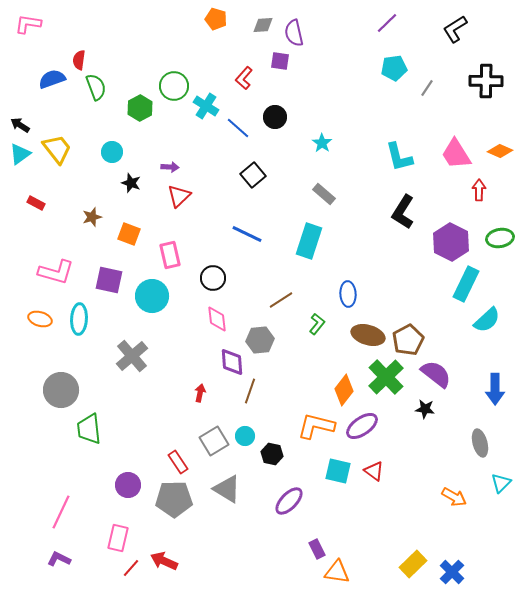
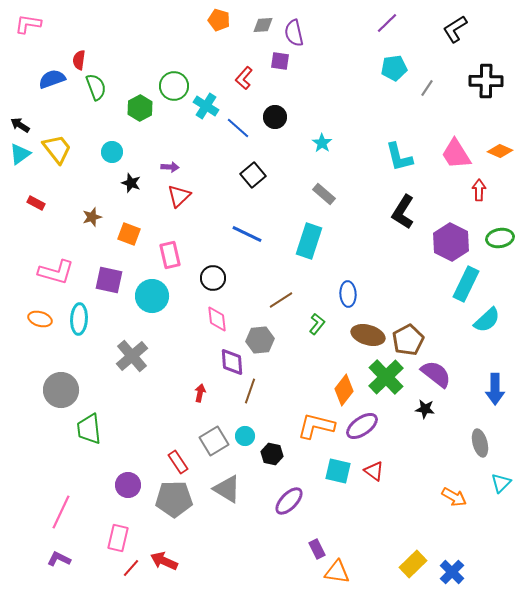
orange pentagon at (216, 19): moved 3 px right, 1 px down
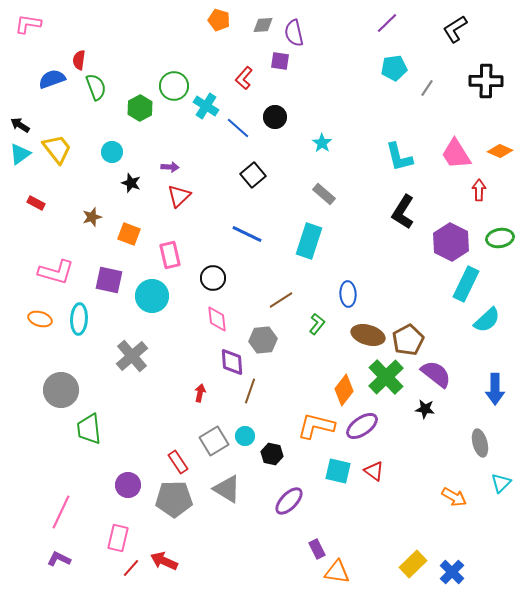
gray hexagon at (260, 340): moved 3 px right
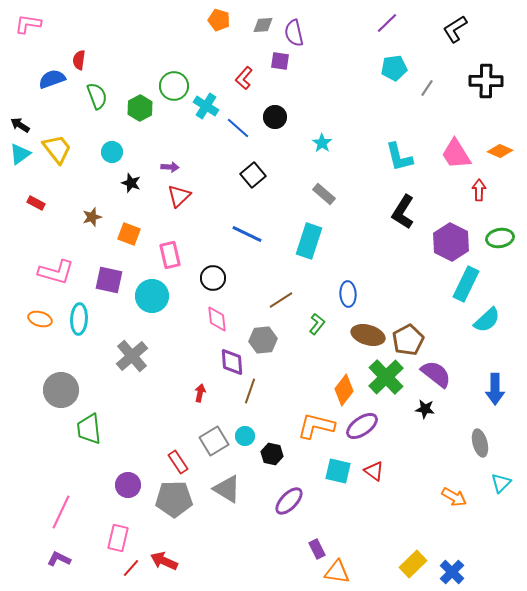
green semicircle at (96, 87): moved 1 px right, 9 px down
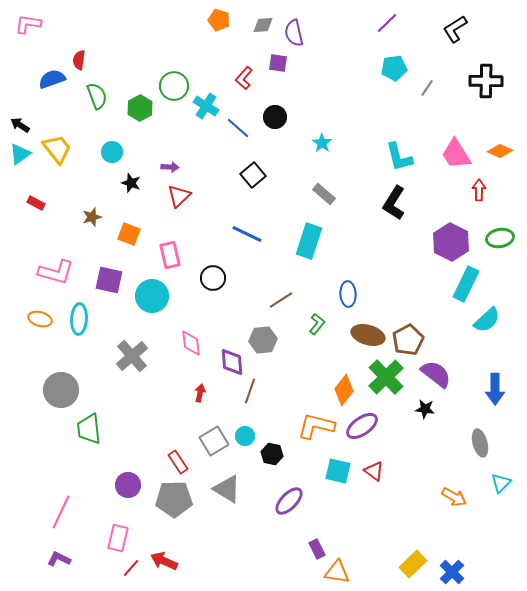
purple square at (280, 61): moved 2 px left, 2 px down
black L-shape at (403, 212): moved 9 px left, 9 px up
pink diamond at (217, 319): moved 26 px left, 24 px down
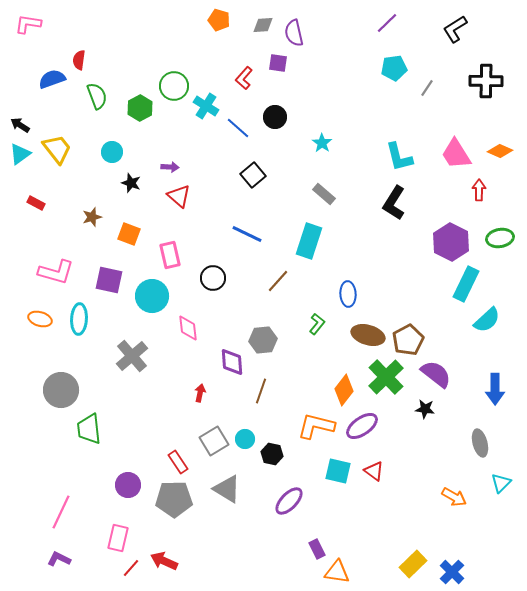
red triangle at (179, 196): rotated 35 degrees counterclockwise
brown line at (281, 300): moved 3 px left, 19 px up; rotated 15 degrees counterclockwise
pink diamond at (191, 343): moved 3 px left, 15 px up
brown line at (250, 391): moved 11 px right
cyan circle at (245, 436): moved 3 px down
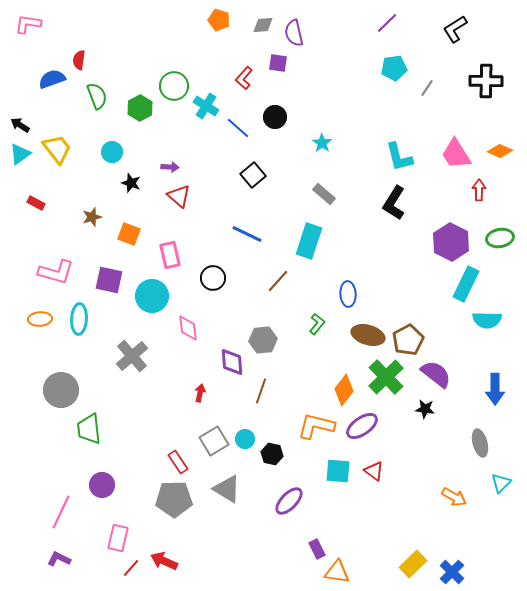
orange ellipse at (40, 319): rotated 20 degrees counterclockwise
cyan semicircle at (487, 320): rotated 44 degrees clockwise
cyan square at (338, 471): rotated 8 degrees counterclockwise
purple circle at (128, 485): moved 26 px left
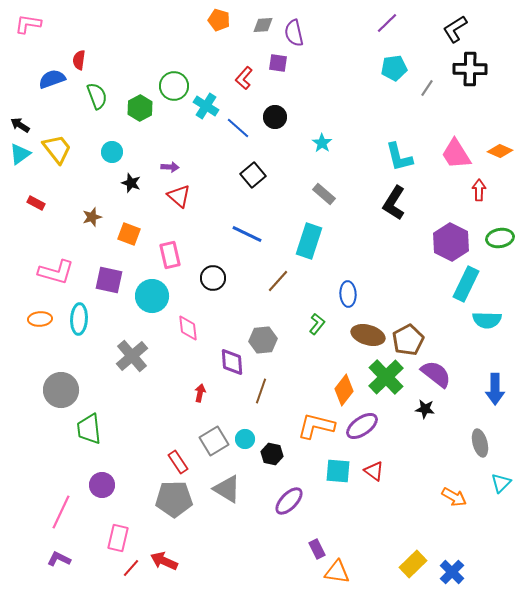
black cross at (486, 81): moved 16 px left, 12 px up
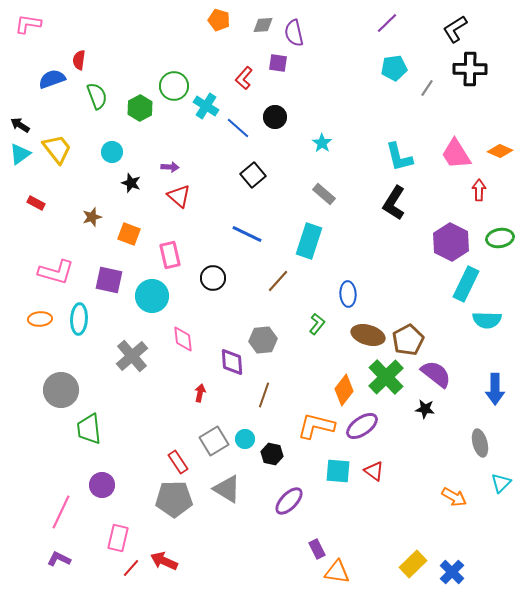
pink diamond at (188, 328): moved 5 px left, 11 px down
brown line at (261, 391): moved 3 px right, 4 px down
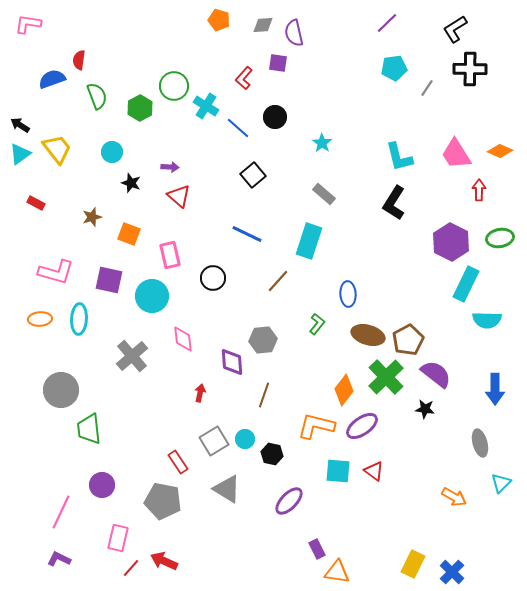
gray pentagon at (174, 499): moved 11 px left, 2 px down; rotated 12 degrees clockwise
yellow rectangle at (413, 564): rotated 20 degrees counterclockwise
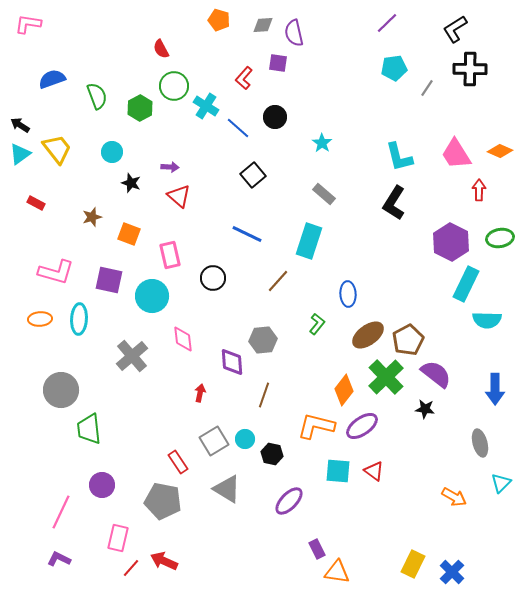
red semicircle at (79, 60): moved 82 px right, 11 px up; rotated 36 degrees counterclockwise
brown ellipse at (368, 335): rotated 52 degrees counterclockwise
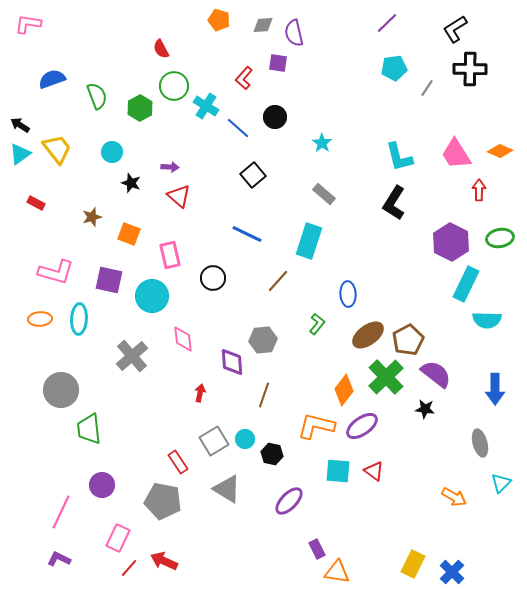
pink rectangle at (118, 538): rotated 12 degrees clockwise
red line at (131, 568): moved 2 px left
